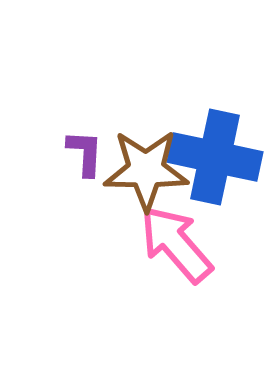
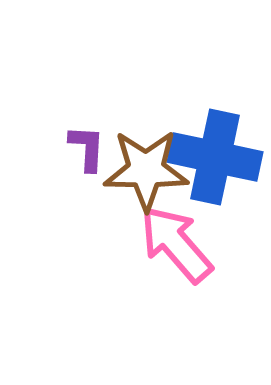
purple L-shape: moved 2 px right, 5 px up
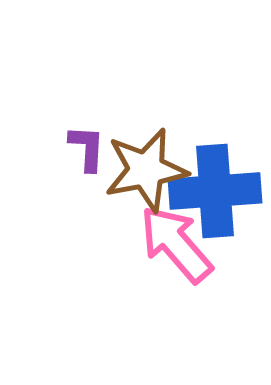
blue cross: moved 34 px down; rotated 16 degrees counterclockwise
brown star: rotated 12 degrees counterclockwise
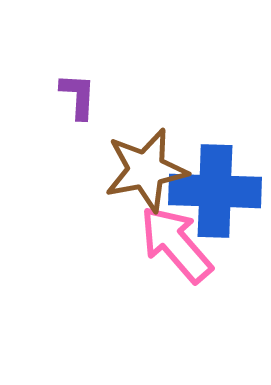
purple L-shape: moved 9 px left, 52 px up
blue cross: rotated 6 degrees clockwise
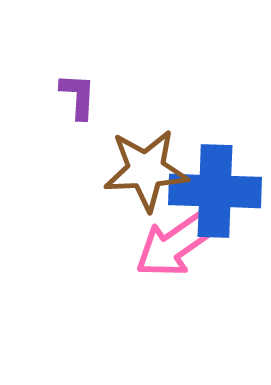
brown star: rotated 8 degrees clockwise
pink arrow: rotated 84 degrees counterclockwise
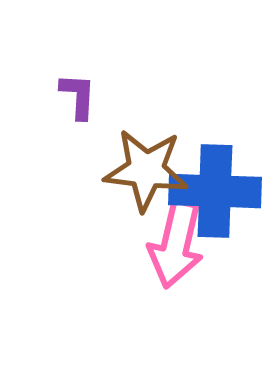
brown star: rotated 10 degrees clockwise
pink arrow: rotated 42 degrees counterclockwise
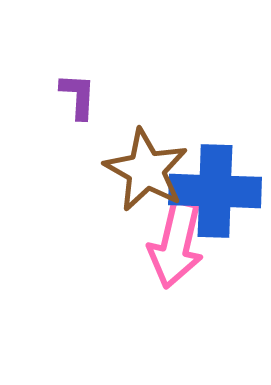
brown star: rotated 22 degrees clockwise
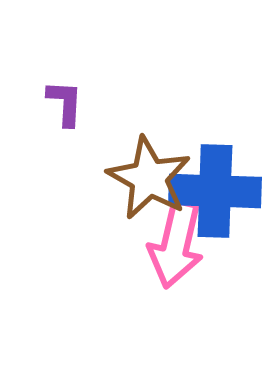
purple L-shape: moved 13 px left, 7 px down
brown star: moved 3 px right, 8 px down
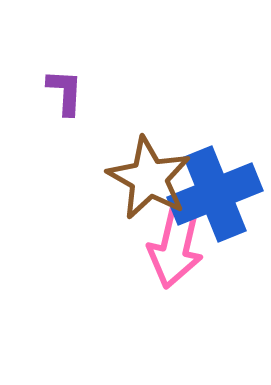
purple L-shape: moved 11 px up
blue cross: moved 3 px down; rotated 24 degrees counterclockwise
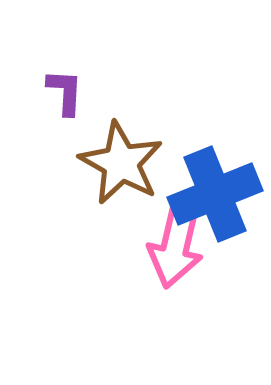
brown star: moved 28 px left, 15 px up
